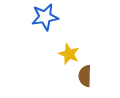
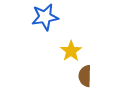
yellow star: moved 2 px right, 3 px up; rotated 15 degrees clockwise
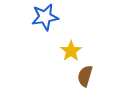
brown semicircle: rotated 15 degrees clockwise
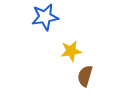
yellow star: rotated 25 degrees clockwise
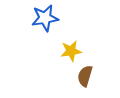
blue star: moved 1 px down
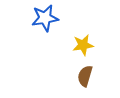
yellow star: moved 12 px right, 6 px up
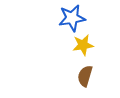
blue star: moved 27 px right
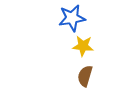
yellow star: moved 1 px down; rotated 15 degrees clockwise
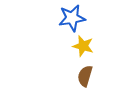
yellow star: rotated 10 degrees clockwise
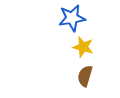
yellow star: moved 1 px down
